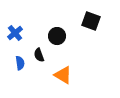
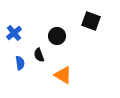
blue cross: moved 1 px left
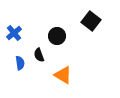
black square: rotated 18 degrees clockwise
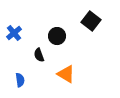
blue semicircle: moved 17 px down
orange triangle: moved 3 px right, 1 px up
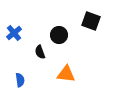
black square: rotated 18 degrees counterclockwise
black circle: moved 2 px right, 1 px up
black semicircle: moved 1 px right, 3 px up
orange triangle: rotated 24 degrees counterclockwise
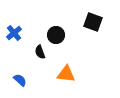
black square: moved 2 px right, 1 px down
black circle: moved 3 px left
blue semicircle: rotated 40 degrees counterclockwise
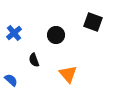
black semicircle: moved 6 px left, 8 px down
orange triangle: moved 2 px right; rotated 42 degrees clockwise
blue semicircle: moved 9 px left
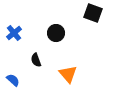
black square: moved 9 px up
black circle: moved 2 px up
black semicircle: moved 2 px right
blue semicircle: moved 2 px right
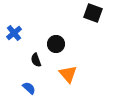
black circle: moved 11 px down
blue semicircle: moved 16 px right, 8 px down
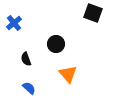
blue cross: moved 10 px up
black semicircle: moved 10 px left, 1 px up
